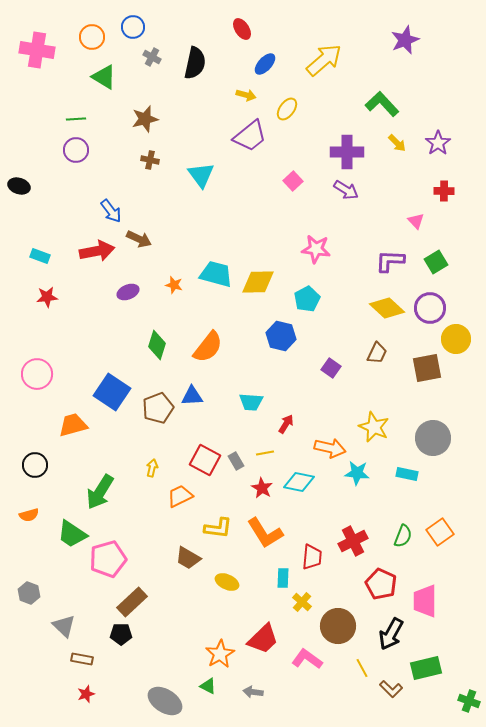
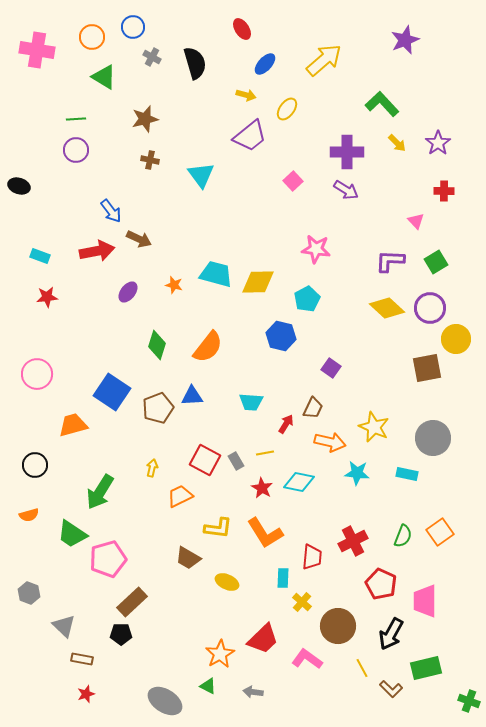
black semicircle at (195, 63): rotated 28 degrees counterclockwise
purple ellipse at (128, 292): rotated 30 degrees counterclockwise
brown trapezoid at (377, 353): moved 64 px left, 55 px down
orange arrow at (330, 448): moved 6 px up
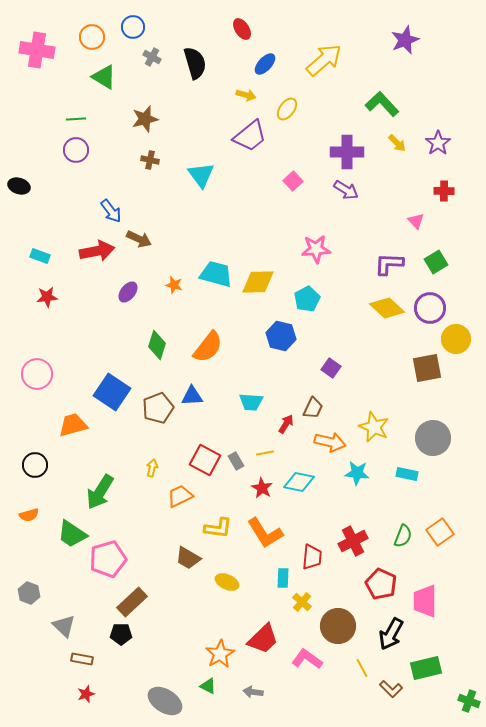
pink star at (316, 249): rotated 12 degrees counterclockwise
purple L-shape at (390, 261): moved 1 px left, 3 px down
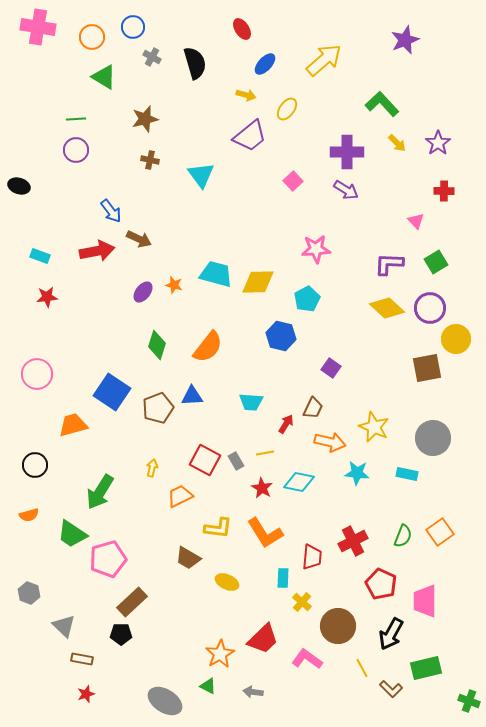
pink cross at (37, 50): moved 1 px right, 23 px up
purple ellipse at (128, 292): moved 15 px right
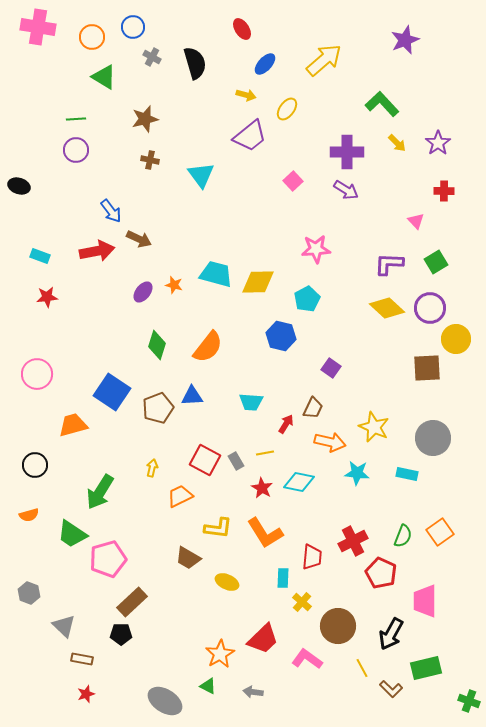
brown square at (427, 368): rotated 8 degrees clockwise
red pentagon at (381, 584): moved 11 px up
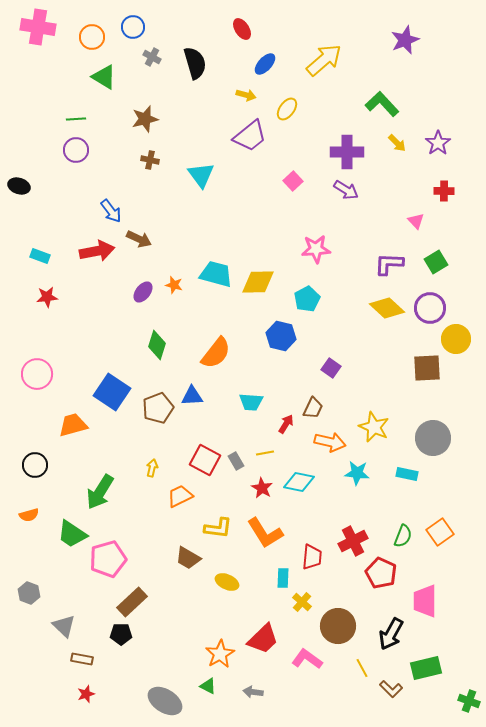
orange semicircle at (208, 347): moved 8 px right, 6 px down
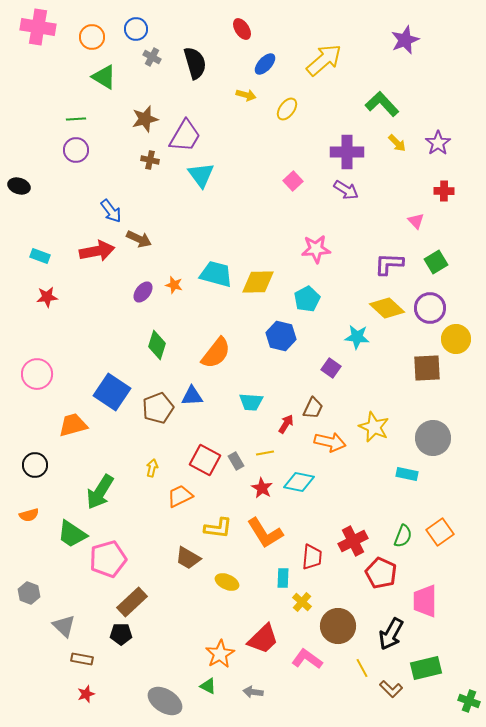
blue circle at (133, 27): moved 3 px right, 2 px down
purple trapezoid at (250, 136): moved 65 px left; rotated 21 degrees counterclockwise
cyan star at (357, 473): moved 136 px up
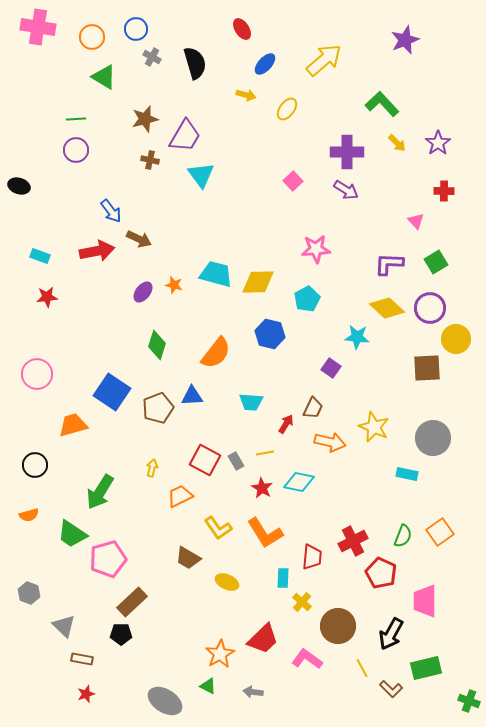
blue hexagon at (281, 336): moved 11 px left, 2 px up
yellow L-shape at (218, 528): rotated 48 degrees clockwise
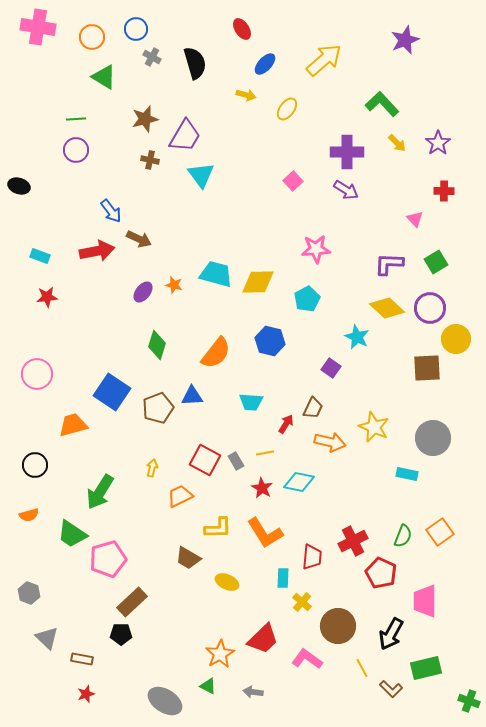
pink triangle at (416, 221): moved 1 px left, 2 px up
blue hexagon at (270, 334): moved 7 px down
cyan star at (357, 337): rotated 20 degrees clockwise
yellow L-shape at (218, 528): rotated 56 degrees counterclockwise
gray triangle at (64, 626): moved 17 px left, 12 px down
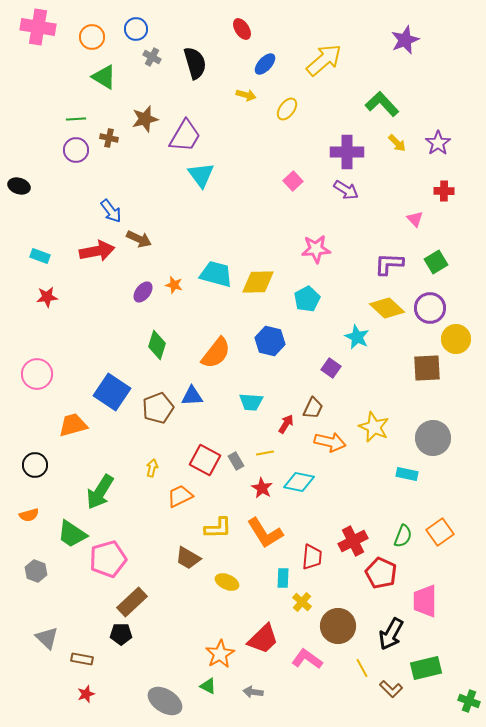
brown cross at (150, 160): moved 41 px left, 22 px up
gray hexagon at (29, 593): moved 7 px right, 22 px up
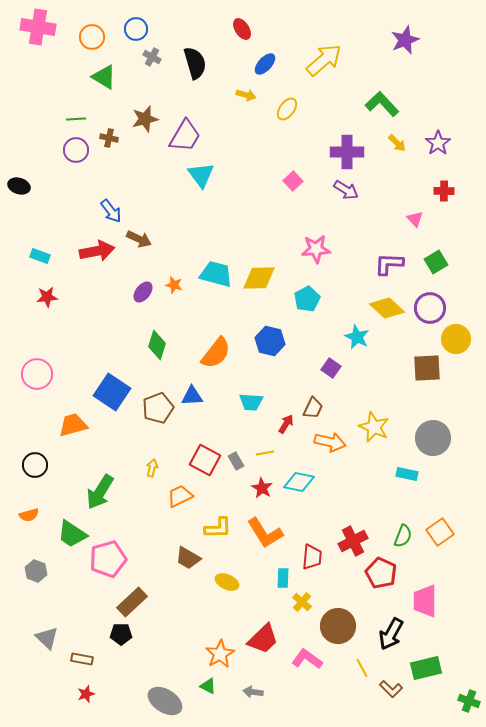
yellow diamond at (258, 282): moved 1 px right, 4 px up
